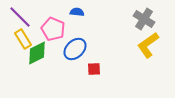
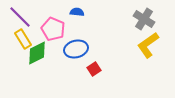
blue ellipse: moved 1 px right; rotated 30 degrees clockwise
red square: rotated 32 degrees counterclockwise
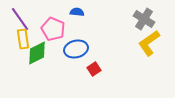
purple line: moved 2 px down; rotated 10 degrees clockwise
yellow rectangle: rotated 24 degrees clockwise
yellow L-shape: moved 1 px right, 2 px up
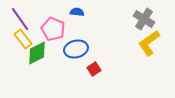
yellow rectangle: rotated 30 degrees counterclockwise
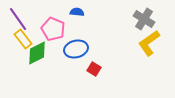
purple line: moved 2 px left
red square: rotated 24 degrees counterclockwise
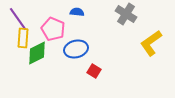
gray cross: moved 18 px left, 5 px up
yellow rectangle: moved 1 px up; rotated 42 degrees clockwise
yellow L-shape: moved 2 px right
red square: moved 2 px down
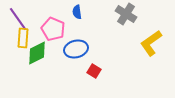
blue semicircle: rotated 104 degrees counterclockwise
